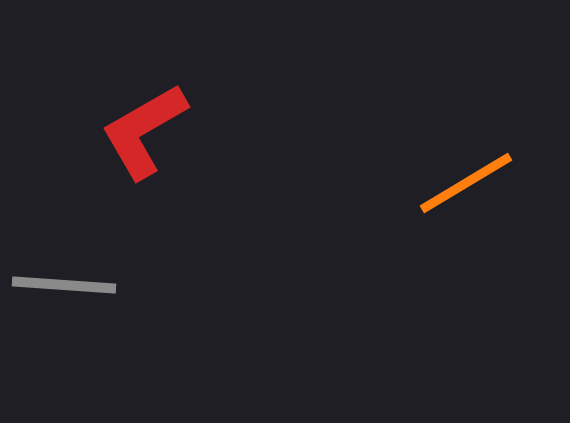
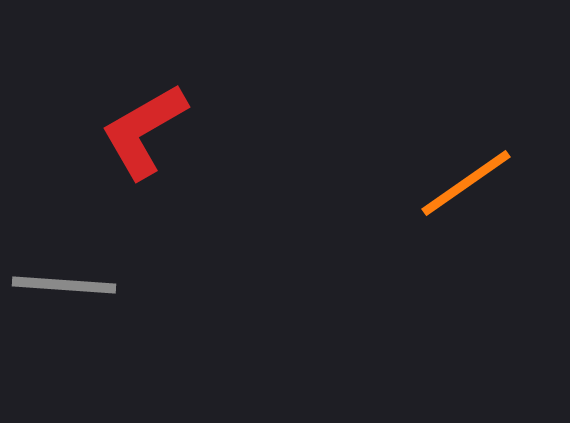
orange line: rotated 4 degrees counterclockwise
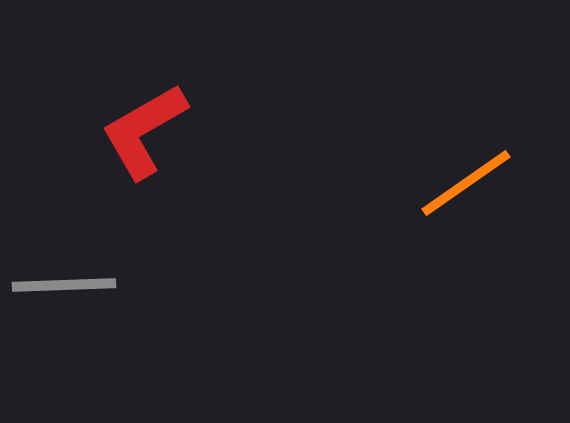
gray line: rotated 6 degrees counterclockwise
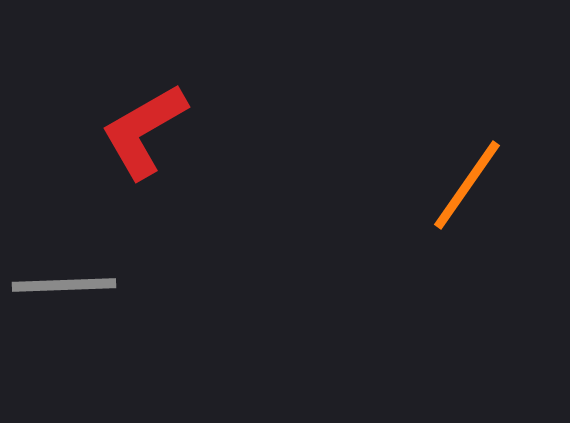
orange line: moved 1 px right, 2 px down; rotated 20 degrees counterclockwise
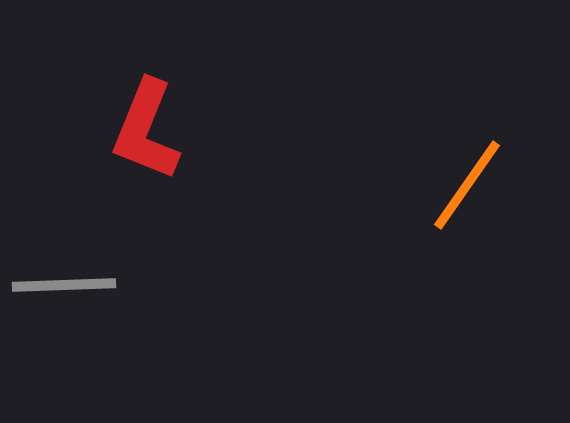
red L-shape: moved 2 px right, 1 px up; rotated 38 degrees counterclockwise
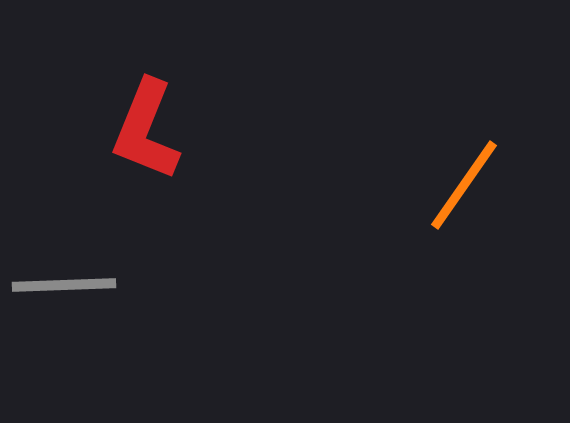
orange line: moved 3 px left
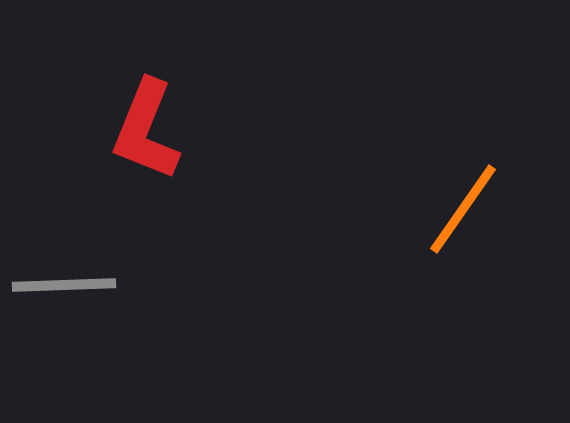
orange line: moved 1 px left, 24 px down
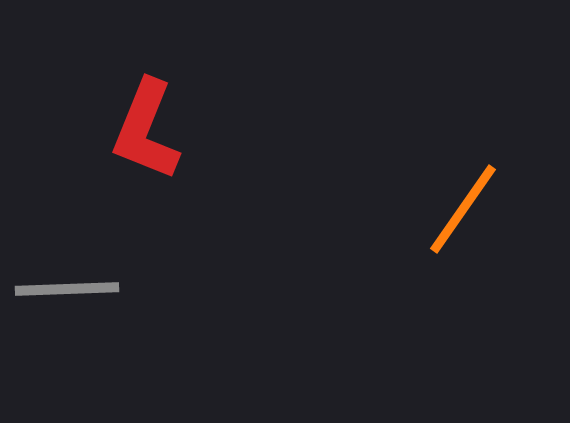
gray line: moved 3 px right, 4 px down
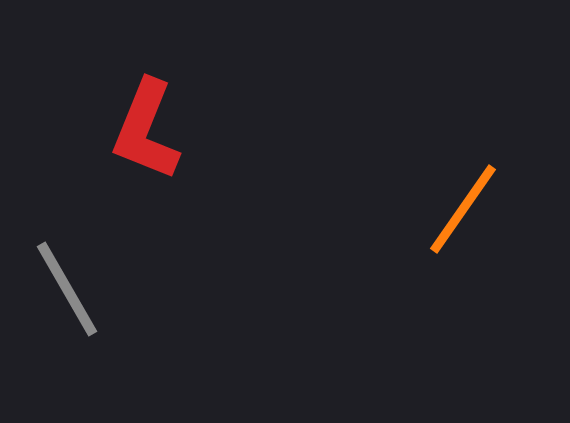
gray line: rotated 62 degrees clockwise
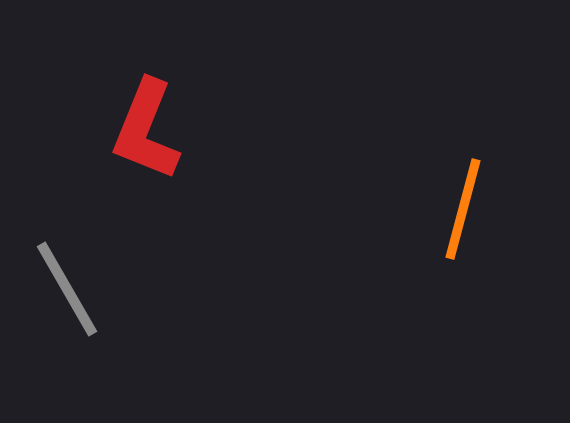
orange line: rotated 20 degrees counterclockwise
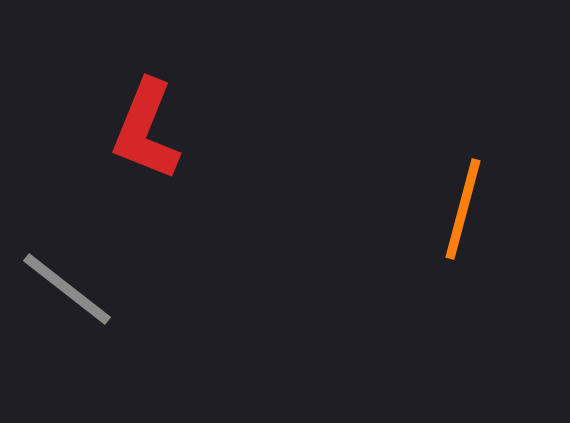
gray line: rotated 22 degrees counterclockwise
